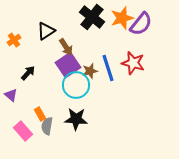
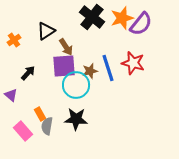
purple square: moved 4 px left, 1 px down; rotated 30 degrees clockwise
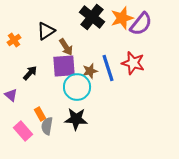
black arrow: moved 2 px right
cyan circle: moved 1 px right, 2 px down
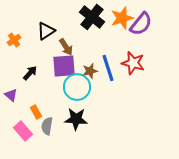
orange rectangle: moved 4 px left, 2 px up
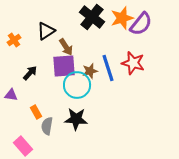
cyan circle: moved 2 px up
purple triangle: rotated 32 degrees counterclockwise
pink rectangle: moved 15 px down
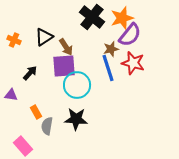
purple semicircle: moved 11 px left, 11 px down
black triangle: moved 2 px left, 6 px down
orange cross: rotated 32 degrees counterclockwise
brown star: moved 21 px right, 22 px up
